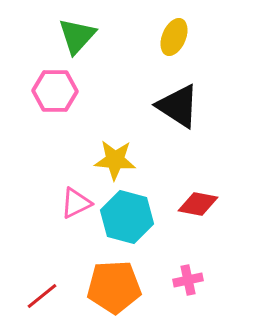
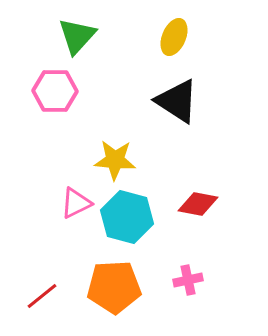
black triangle: moved 1 px left, 5 px up
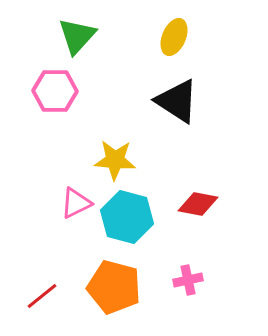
orange pentagon: rotated 18 degrees clockwise
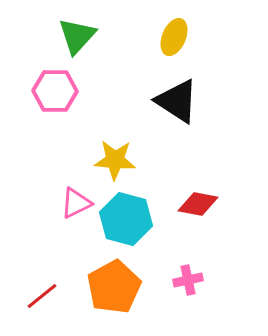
cyan hexagon: moved 1 px left, 2 px down
orange pentagon: rotated 28 degrees clockwise
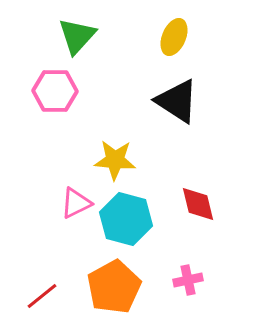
red diamond: rotated 66 degrees clockwise
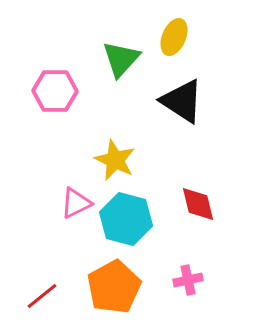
green triangle: moved 44 px right, 23 px down
black triangle: moved 5 px right
yellow star: rotated 21 degrees clockwise
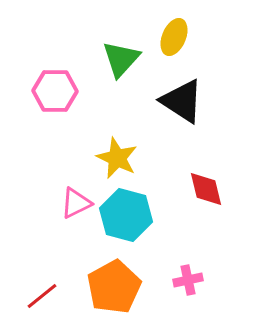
yellow star: moved 2 px right, 2 px up
red diamond: moved 8 px right, 15 px up
cyan hexagon: moved 4 px up
